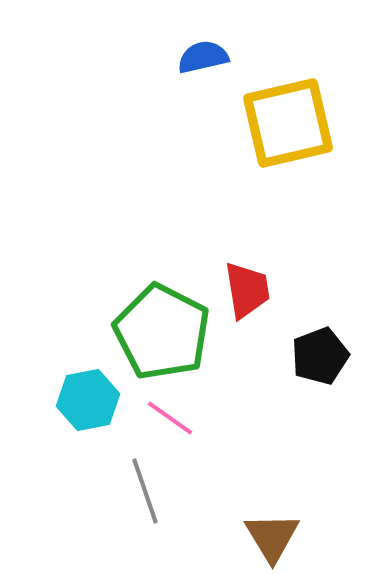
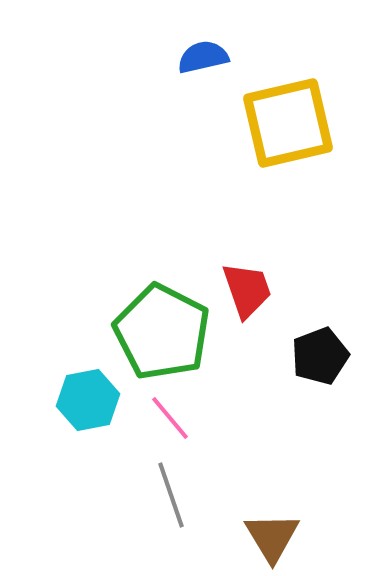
red trapezoid: rotated 10 degrees counterclockwise
pink line: rotated 15 degrees clockwise
gray line: moved 26 px right, 4 px down
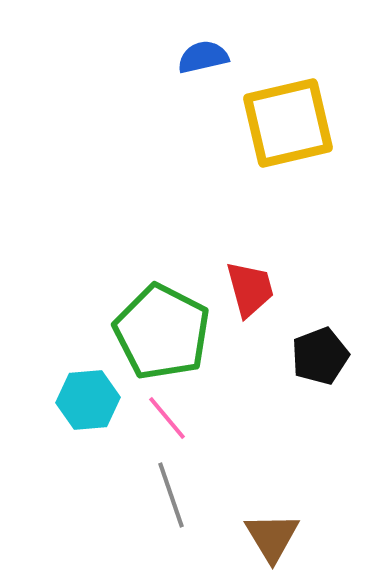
red trapezoid: moved 3 px right, 1 px up; rotated 4 degrees clockwise
cyan hexagon: rotated 6 degrees clockwise
pink line: moved 3 px left
